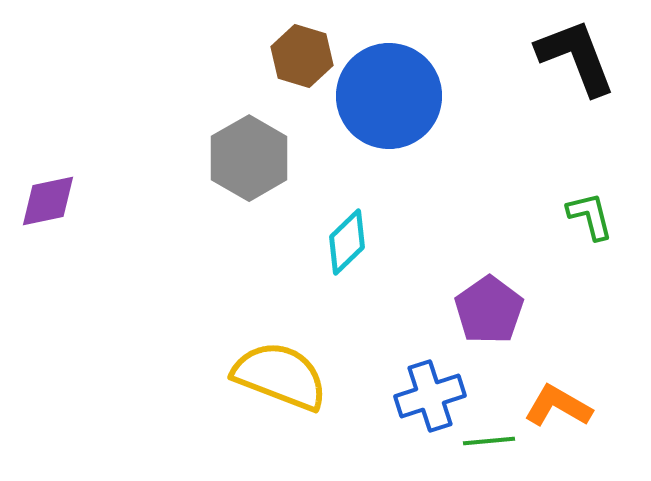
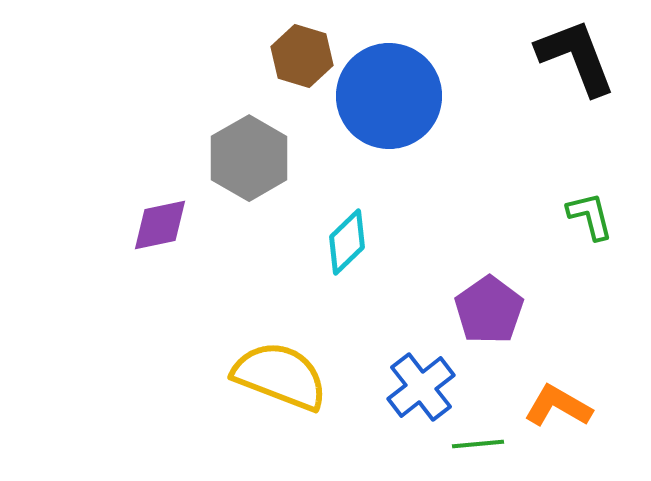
purple diamond: moved 112 px right, 24 px down
blue cross: moved 9 px left, 9 px up; rotated 20 degrees counterclockwise
green line: moved 11 px left, 3 px down
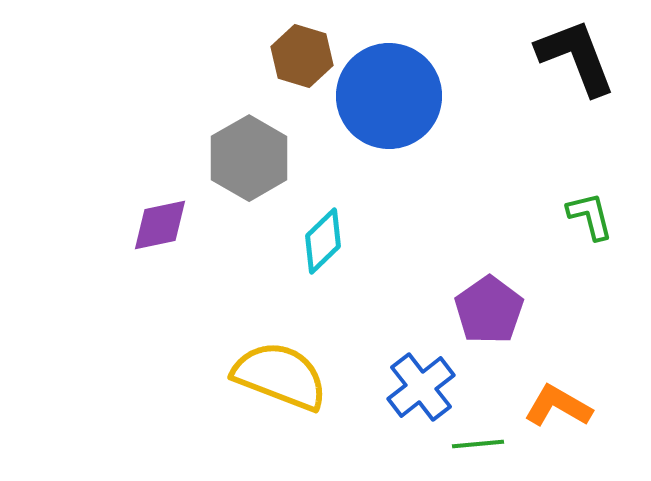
cyan diamond: moved 24 px left, 1 px up
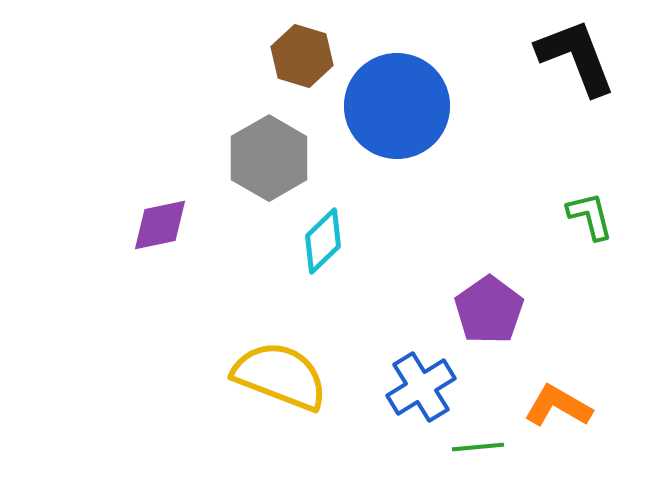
blue circle: moved 8 px right, 10 px down
gray hexagon: moved 20 px right
blue cross: rotated 6 degrees clockwise
green line: moved 3 px down
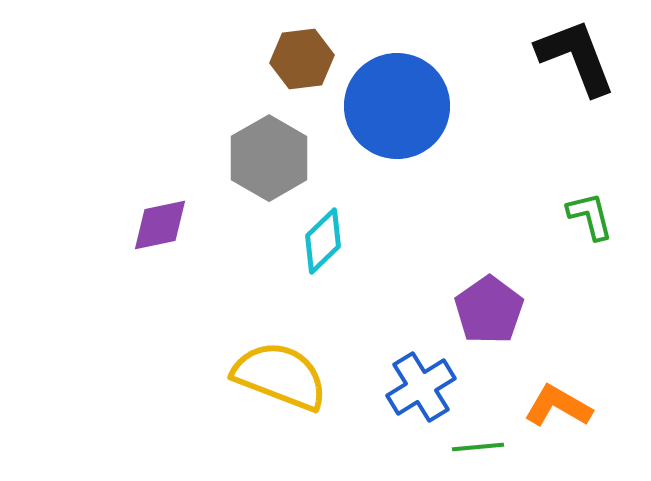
brown hexagon: moved 3 px down; rotated 24 degrees counterclockwise
